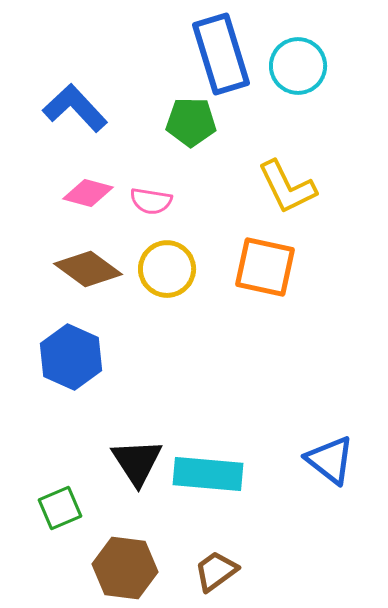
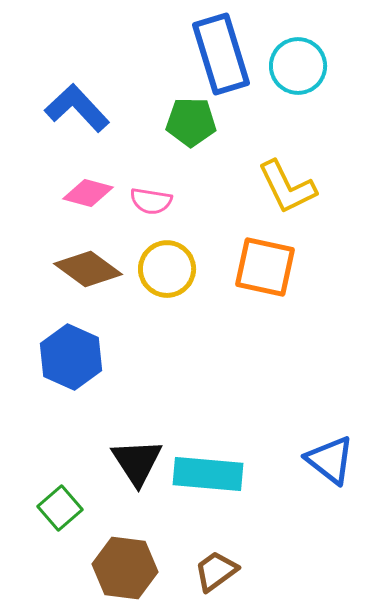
blue L-shape: moved 2 px right
green square: rotated 18 degrees counterclockwise
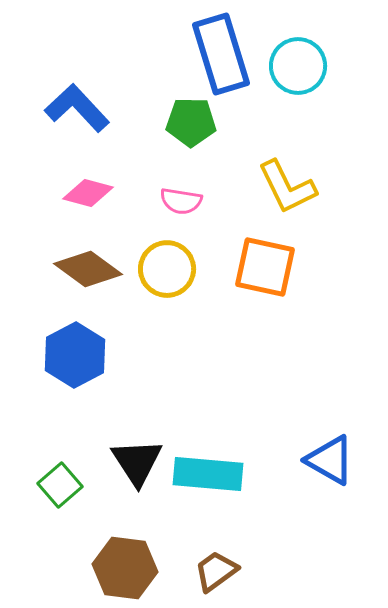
pink semicircle: moved 30 px right
blue hexagon: moved 4 px right, 2 px up; rotated 8 degrees clockwise
blue triangle: rotated 8 degrees counterclockwise
green square: moved 23 px up
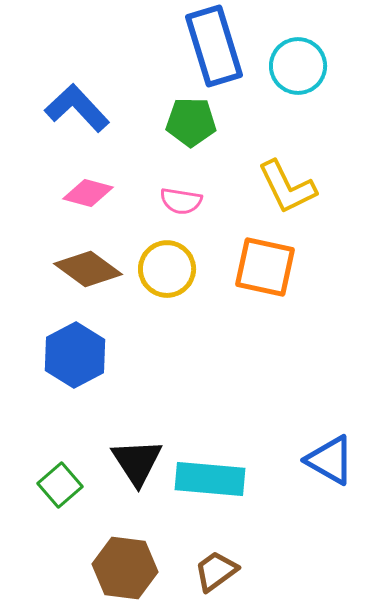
blue rectangle: moved 7 px left, 8 px up
cyan rectangle: moved 2 px right, 5 px down
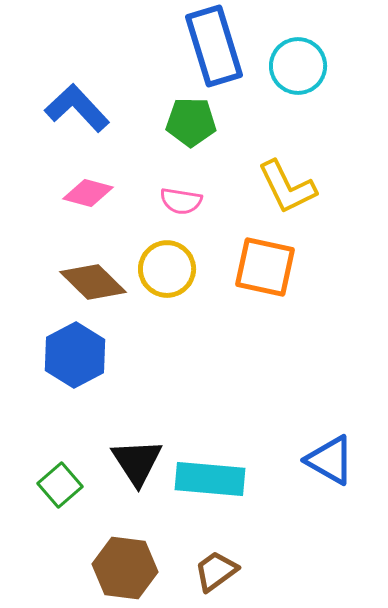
brown diamond: moved 5 px right, 13 px down; rotated 8 degrees clockwise
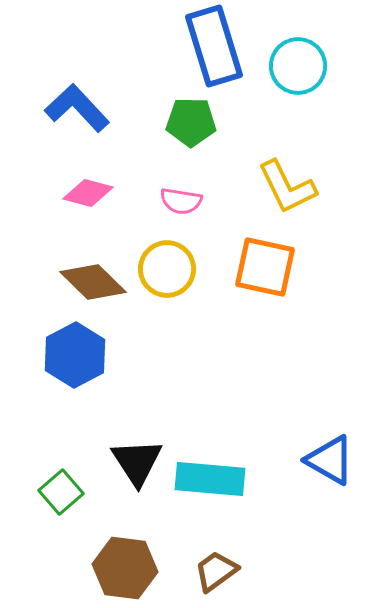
green square: moved 1 px right, 7 px down
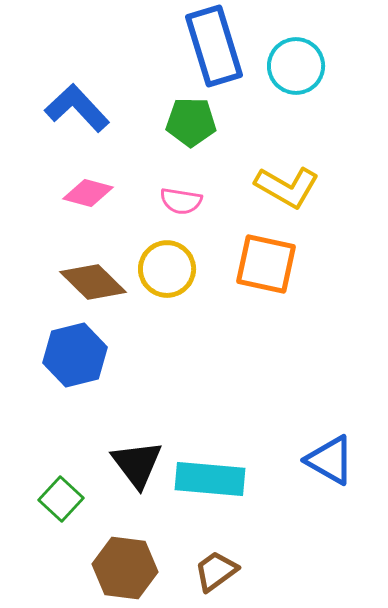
cyan circle: moved 2 px left
yellow L-shape: rotated 34 degrees counterclockwise
orange square: moved 1 px right, 3 px up
blue hexagon: rotated 14 degrees clockwise
black triangle: moved 2 px down; rotated 4 degrees counterclockwise
green square: moved 7 px down; rotated 6 degrees counterclockwise
